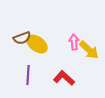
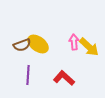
brown semicircle: moved 7 px down
yellow ellipse: moved 1 px right
yellow arrow: moved 3 px up
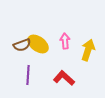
pink arrow: moved 9 px left, 1 px up
yellow arrow: moved 1 px left, 3 px down; rotated 115 degrees counterclockwise
